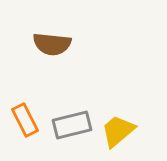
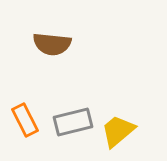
gray rectangle: moved 1 px right, 3 px up
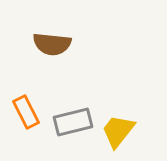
orange rectangle: moved 1 px right, 8 px up
yellow trapezoid: rotated 12 degrees counterclockwise
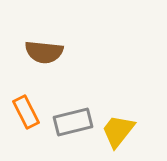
brown semicircle: moved 8 px left, 8 px down
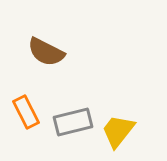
brown semicircle: moved 2 px right; rotated 21 degrees clockwise
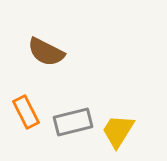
yellow trapezoid: rotated 6 degrees counterclockwise
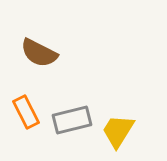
brown semicircle: moved 7 px left, 1 px down
gray rectangle: moved 1 px left, 2 px up
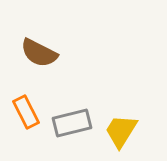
gray rectangle: moved 3 px down
yellow trapezoid: moved 3 px right
